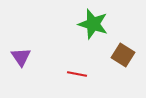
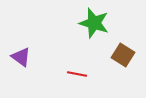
green star: moved 1 px right, 1 px up
purple triangle: rotated 20 degrees counterclockwise
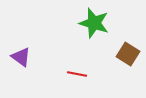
brown square: moved 5 px right, 1 px up
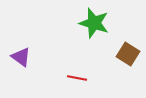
red line: moved 4 px down
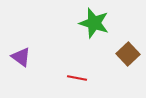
brown square: rotated 15 degrees clockwise
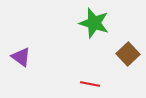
red line: moved 13 px right, 6 px down
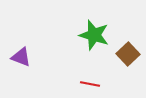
green star: moved 12 px down
purple triangle: rotated 15 degrees counterclockwise
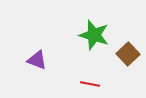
purple triangle: moved 16 px right, 3 px down
